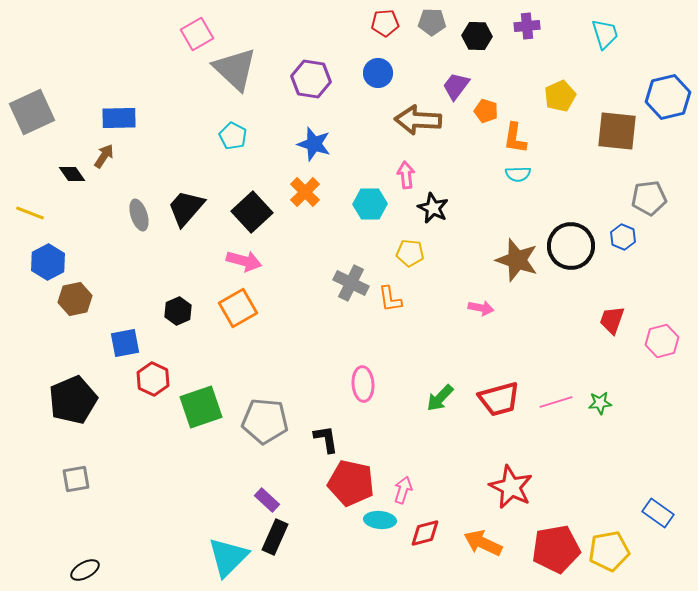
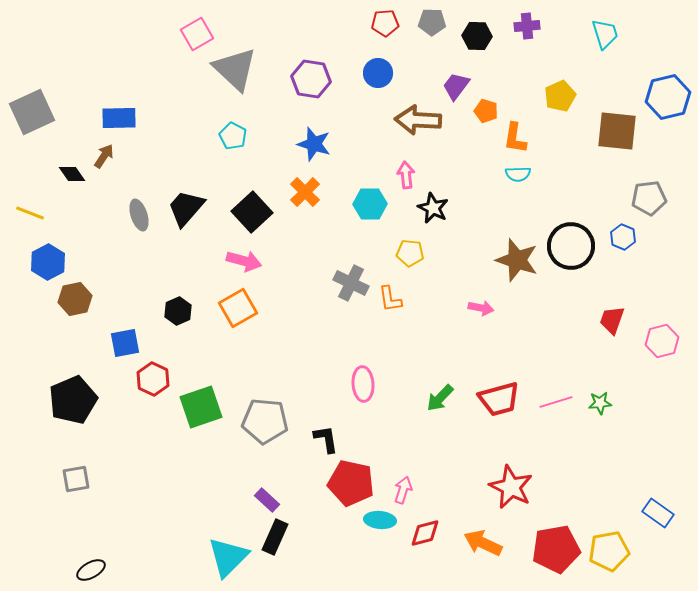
black ellipse at (85, 570): moved 6 px right
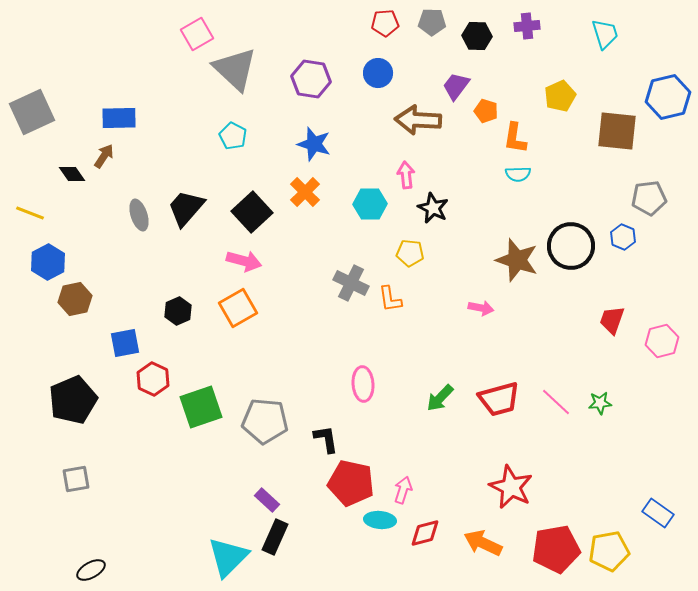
pink line at (556, 402): rotated 60 degrees clockwise
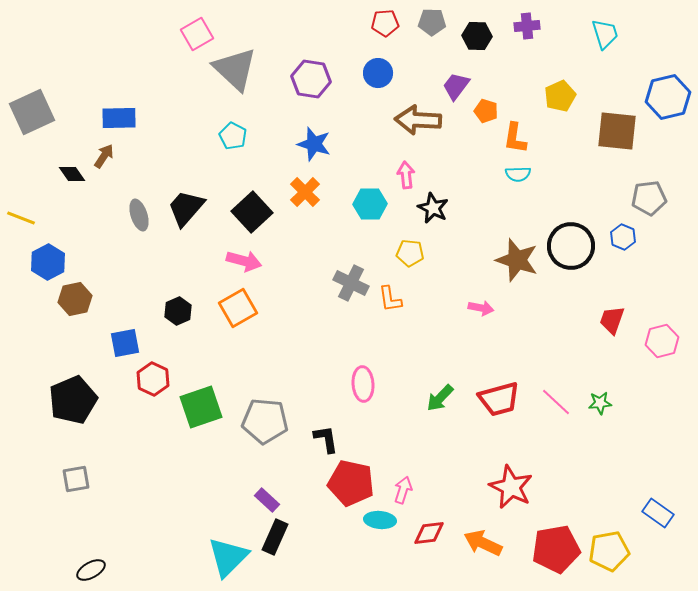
yellow line at (30, 213): moved 9 px left, 5 px down
red diamond at (425, 533): moved 4 px right; rotated 8 degrees clockwise
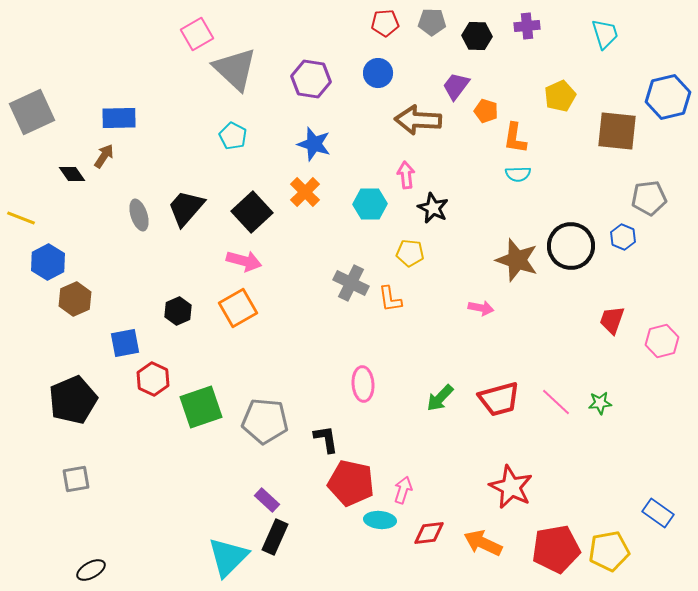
brown hexagon at (75, 299): rotated 12 degrees counterclockwise
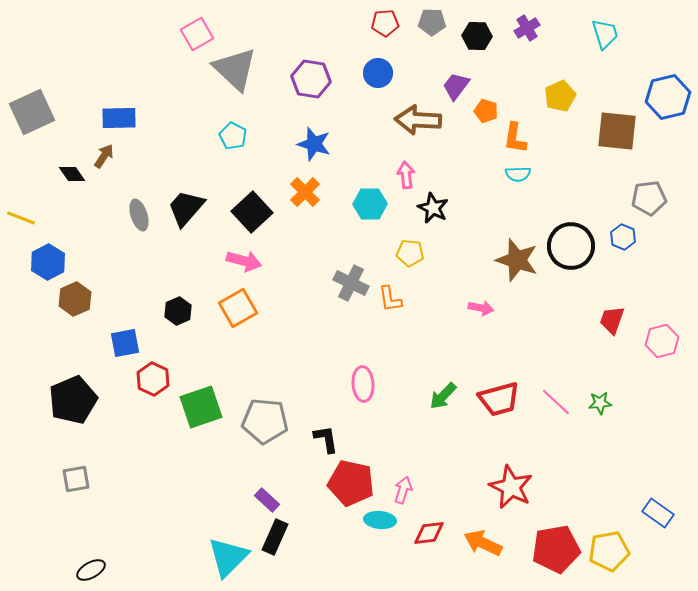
purple cross at (527, 26): moved 2 px down; rotated 25 degrees counterclockwise
green arrow at (440, 398): moved 3 px right, 2 px up
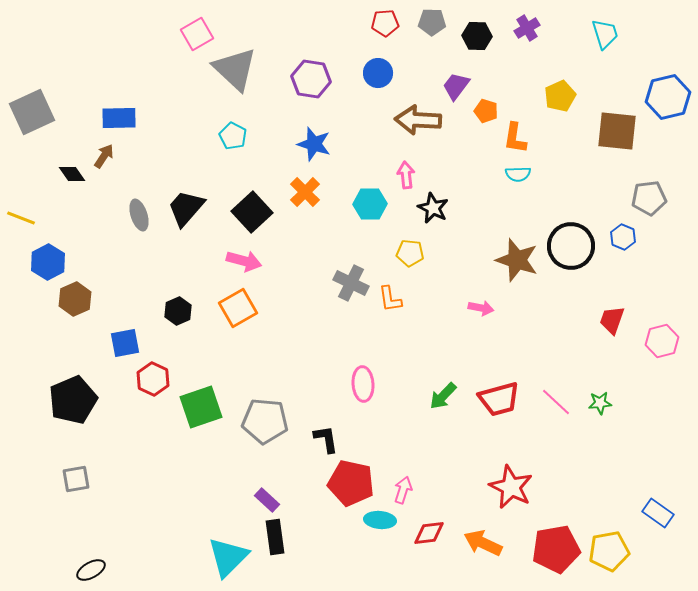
black rectangle at (275, 537): rotated 32 degrees counterclockwise
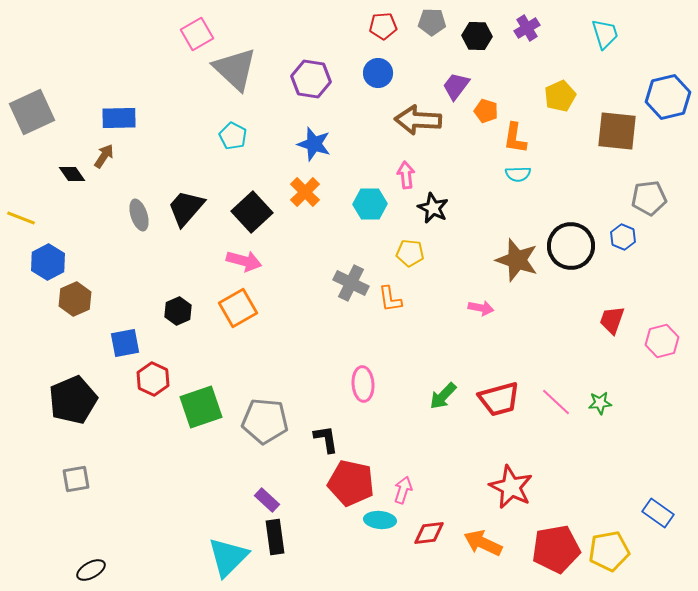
red pentagon at (385, 23): moved 2 px left, 3 px down
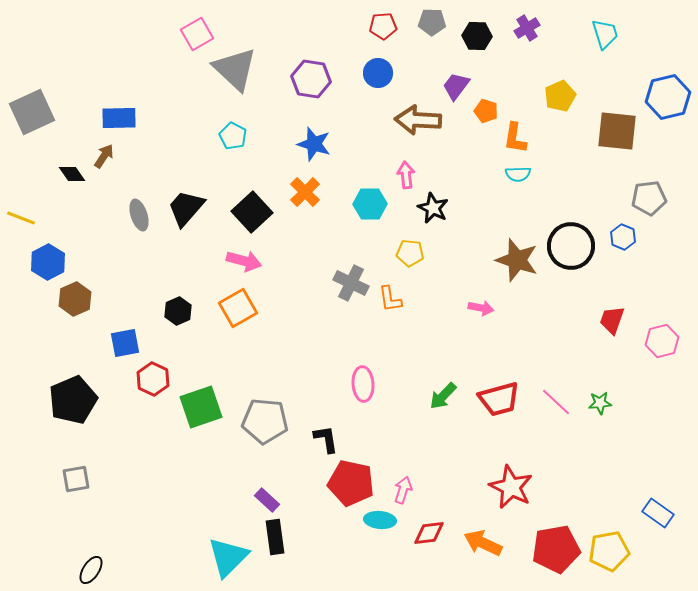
black ellipse at (91, 570): rotated 28 degrees counterclockwise
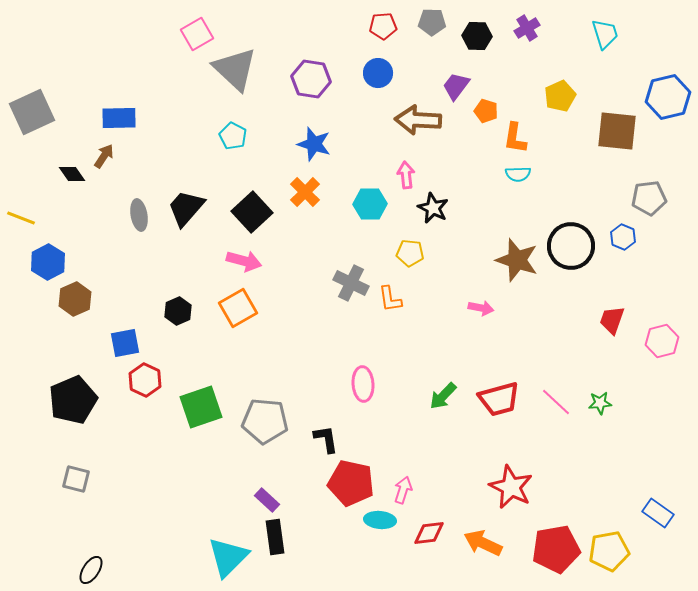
gray ellipse at (139, 215): rotated 8 degrees clockwise
red hexagon at (153, 379): moved 8 px left, 1 px down
gray square at (76, 479): rotated 24 degrees clockwise
